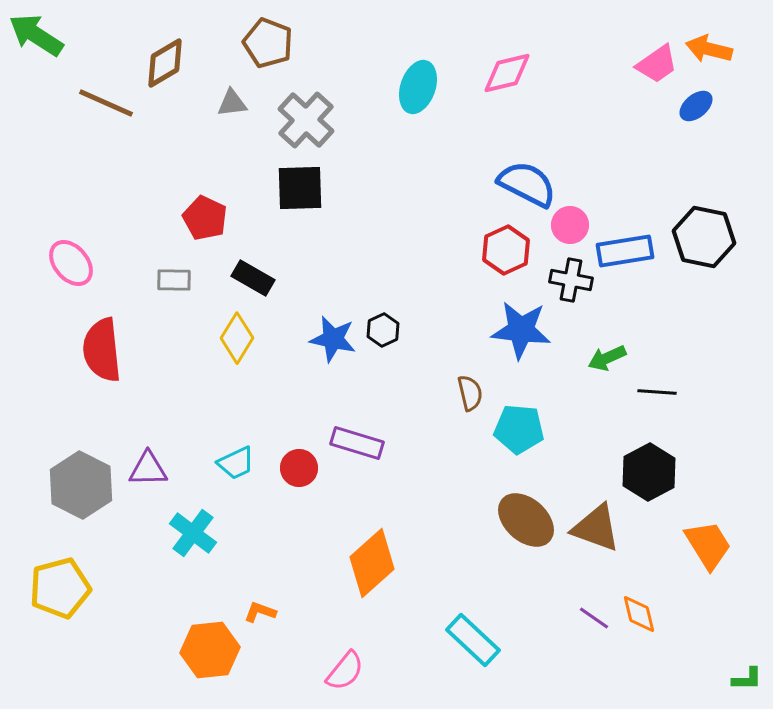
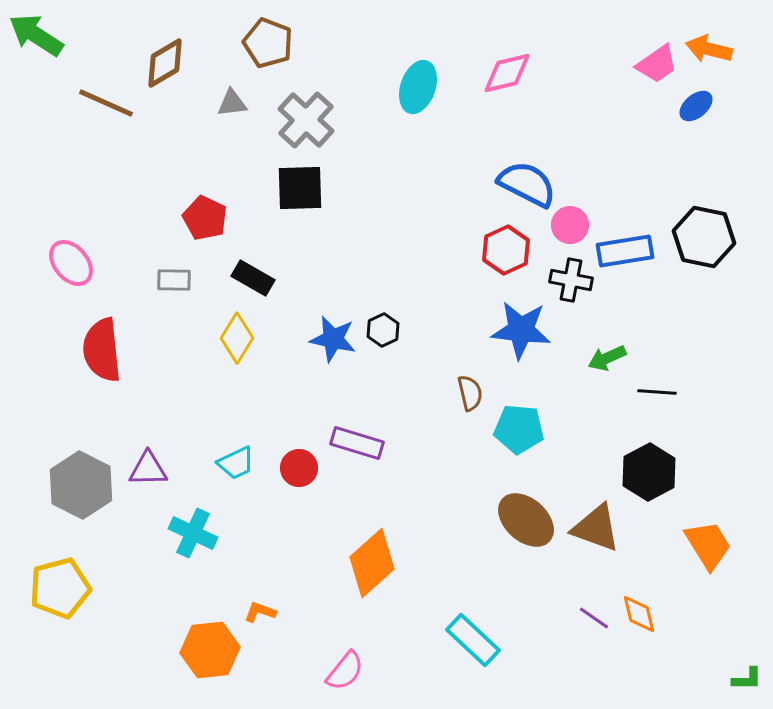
cyan cross at (193, 533): rotated 12 degrees counterclockwise
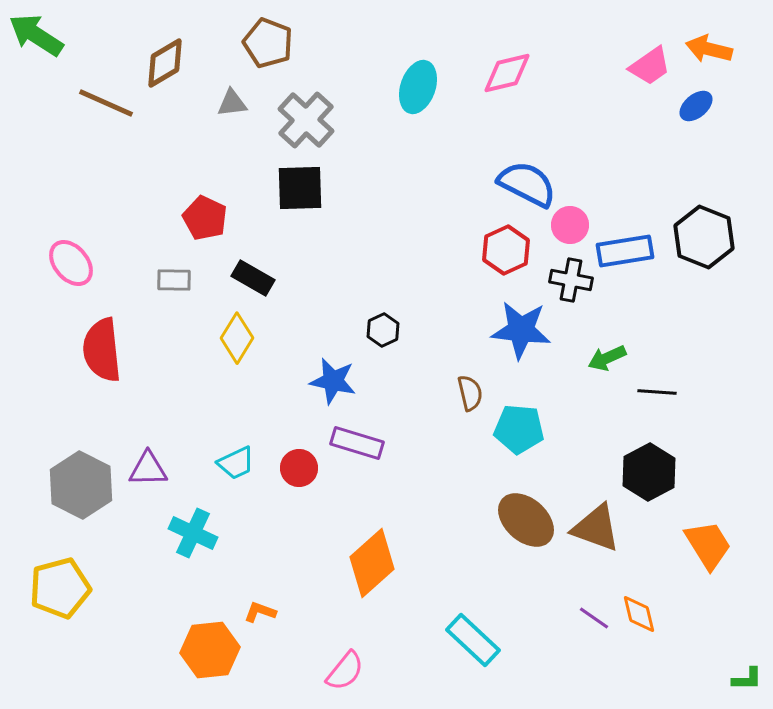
pink trapezoid at (657, 64): moved 7 px left, 2 px down
black hexagon at (704, 237): rotated 10 degrees clockwise
blue star at (333, 339): moved 42 px down
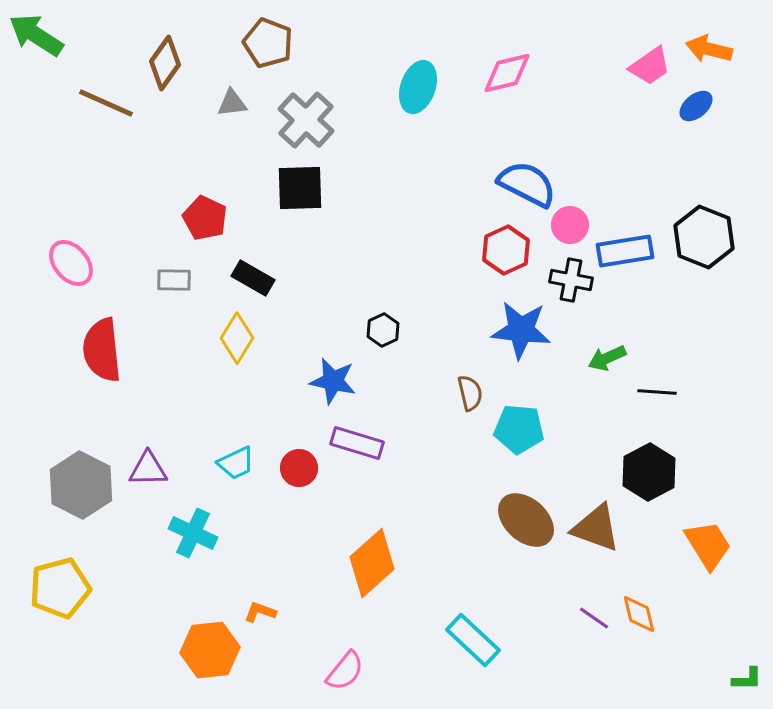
brown diamond at (165, 63): rotated 24 degrees counterclockwise
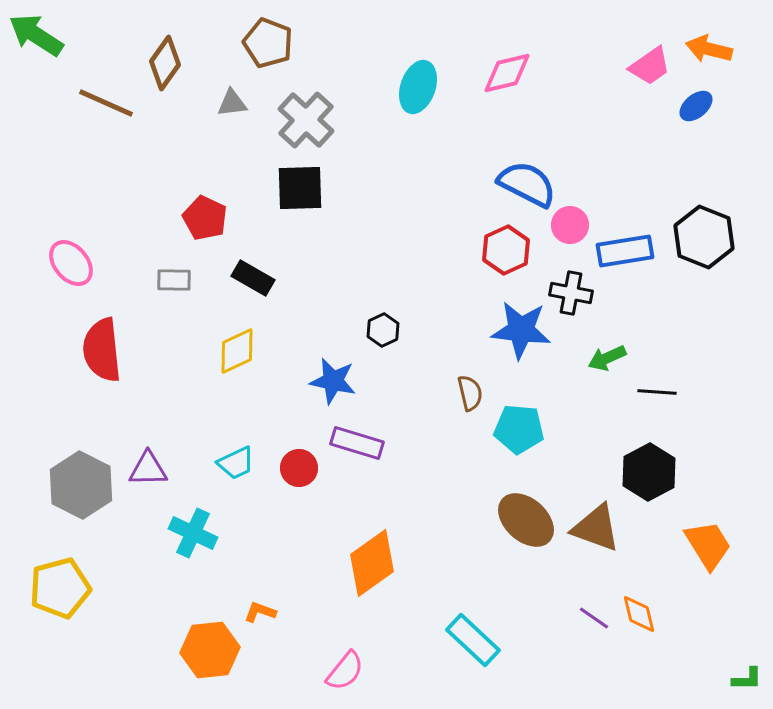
black cross at (571, 280): moved 13 px down
yellow diamond at (237, 338): moved 13 px down; rotated 33 degrees clockwise
orange diamond at (372, 563): rotated 6 degrees clockwise
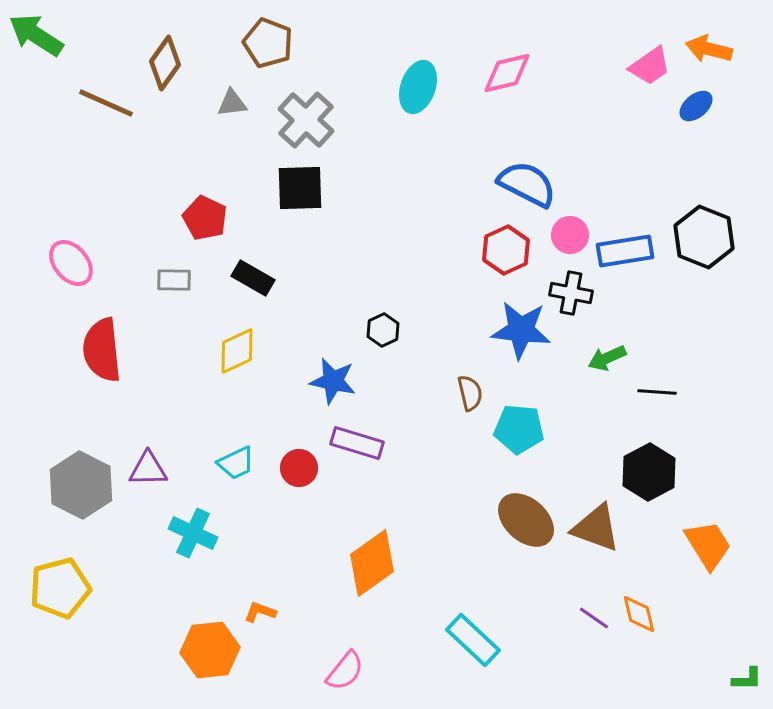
pink circle at (570, 225): moved 10 px down
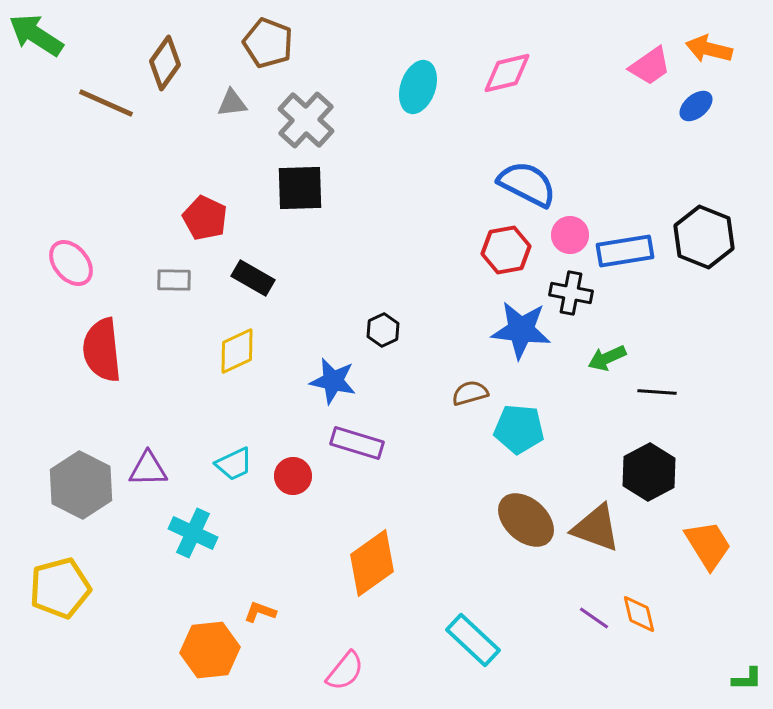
red hexagon at (506, 250): rotated 15 degrees clockwise
brown semicircle at (470, 393): rotated 93 degrees counterclockwise
cyan trapezoid at (236, 463): moved 2 px left, 1 px down
red circle at (299, 468): moved 6 px left, 8 px down
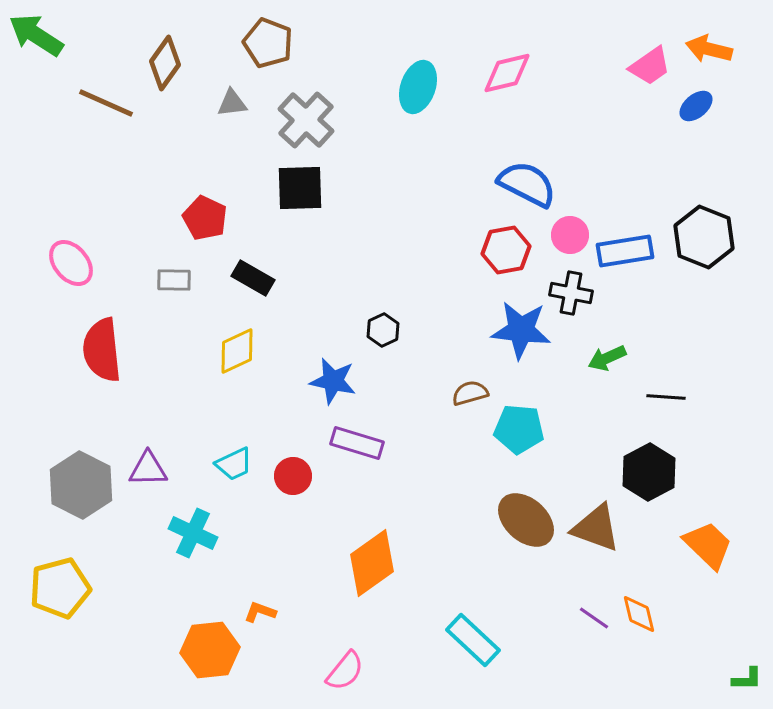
black line at (657, 392): moved 9 px right, 5 px down
orange trapezoid at (708, 545): rotated 14 degrees counterclockwise
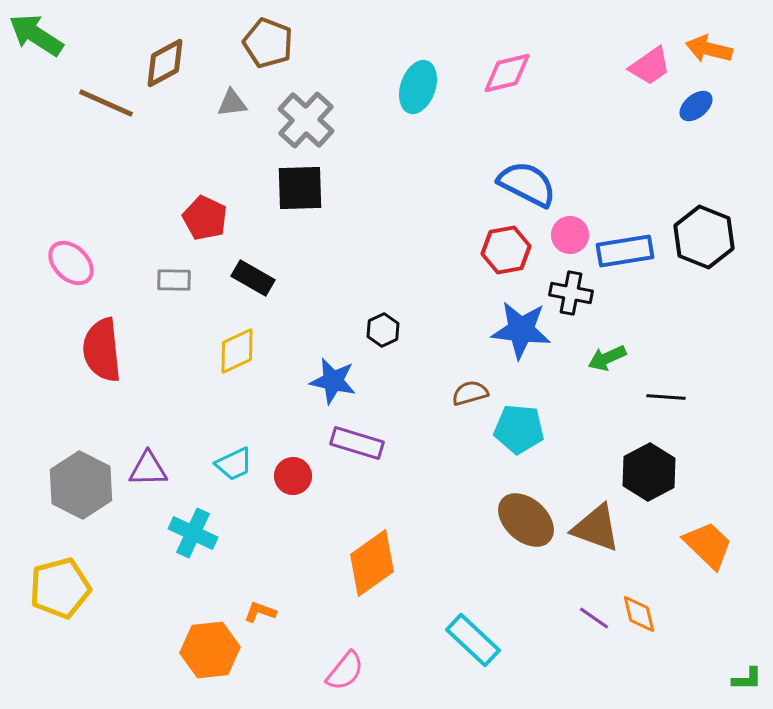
brown diamond at (165, 63): rotated 26 degrees clockwise
pink ellipse at (71, 263): rotated 6 degrees counterclockwise
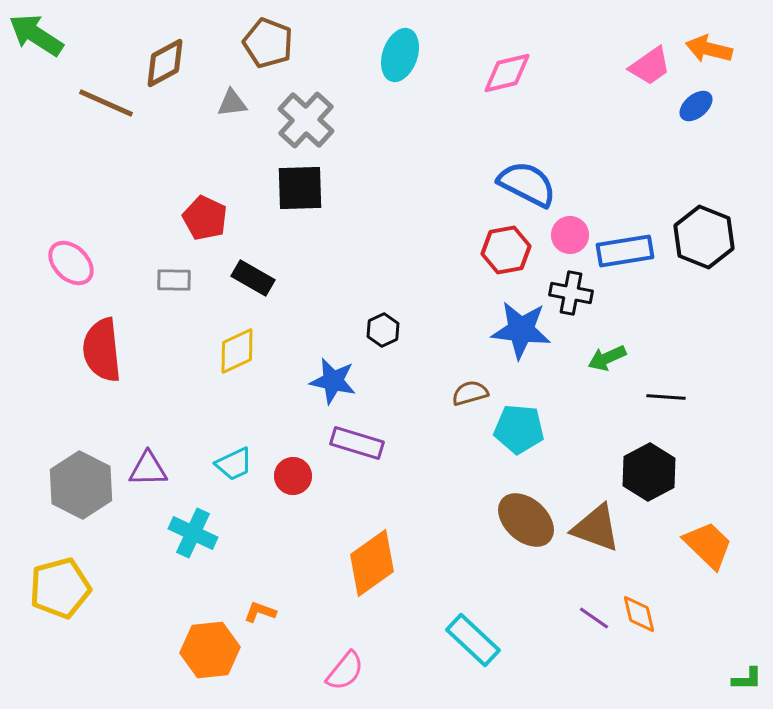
cyan ellipse at (418, 87): moved 18 px left, 32 px up
